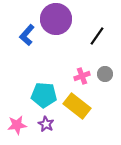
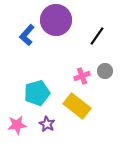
purple circle: moved 1 px down
gray circle: moved 3 px up
cyan pentagon: moved 7 px left, 2 px up; rotated 20 degrees counterclockwise
purple star: moved 1 px right
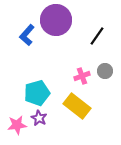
purple star: moved 8 px left, 6 px up
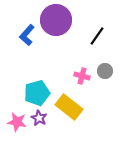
pink cross: rotated 35 degrees clockwise
yellow rectangle: moved 8 px left, 1 px down
pink star: moved 3 px up; rotated 18 degrees clockwise
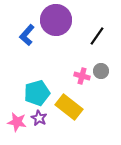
gray circle: moved 4 px left
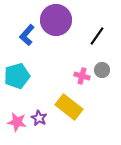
gray circle: moved 1 px right, 1 px up
cyan pentagon: moved 20 px left, 17 px up
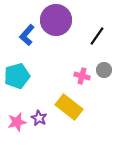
gray circle: moved 2 px right
pink star: rotated 24 degrees counterclockwise
